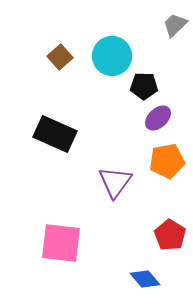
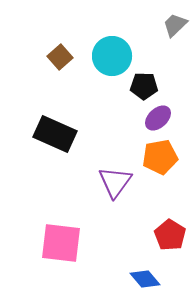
orange pentagon: moved 7 px left, 4 px up
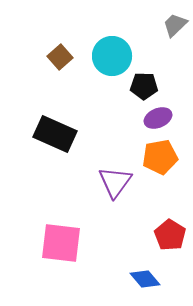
purple ellipse: rotated 20 degrees clockwise
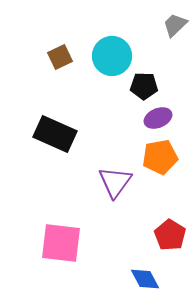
brown square: rotated 15 degrees clockwise
blue diamond: rotated 12 degrees clockwise
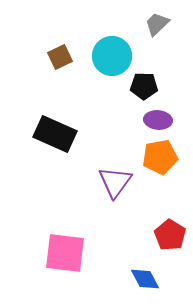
gray trapezoid: moved 18 px left, 1 px up
purple ellipse: moved 2 px down; rotated 28 degrees clockwise
pink square: moved 4 px right, 10 px down
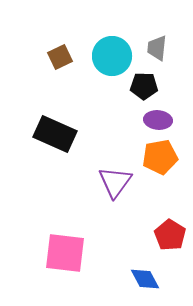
gray trapezoid: moved 24 px down; rotated 40 degrees counterclockwise
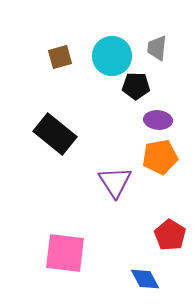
brown square: rotated 10 degrees clockwise
black pentagon: moved 8 px left
black rectangle: rotated 15 degrees clockwise
purple triangle: rotated 9 degrees counterclockwise
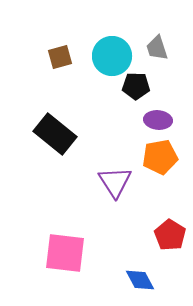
gray trapezoid: rotated 24 degrees counterclockwise
blue diamond: moved 5 px left, 1 px down
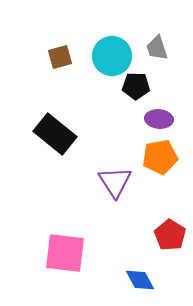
purple ellipse: moved 1 px right, 1 px up
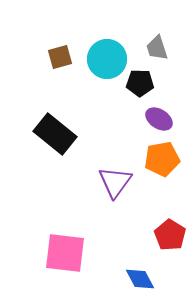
cyan circle: moved 5 px left, 3 px down
black pentagon: moved 4 px right, 3 px up
purple ellipse: rotated 28 degrees clockwise
orange pentagon: moved 2 px right, 2 px down
purple triangle: rotated 9 degrees clockwise
blue diamond: moved 1 px up
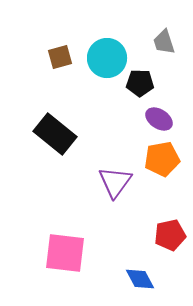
gray trapezoid: moved 7 px right, 6 px up
cyan circle: moved 1 px up
red pentagon: rotated 28 degrees clockwise
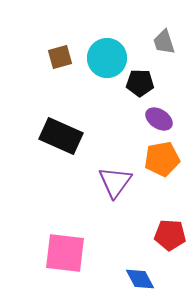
black rectangle: moved 6 px right, 2 px down; rotated 15 degrees counterclockwise
red pentagon: rotated 16 degrees clockwise
